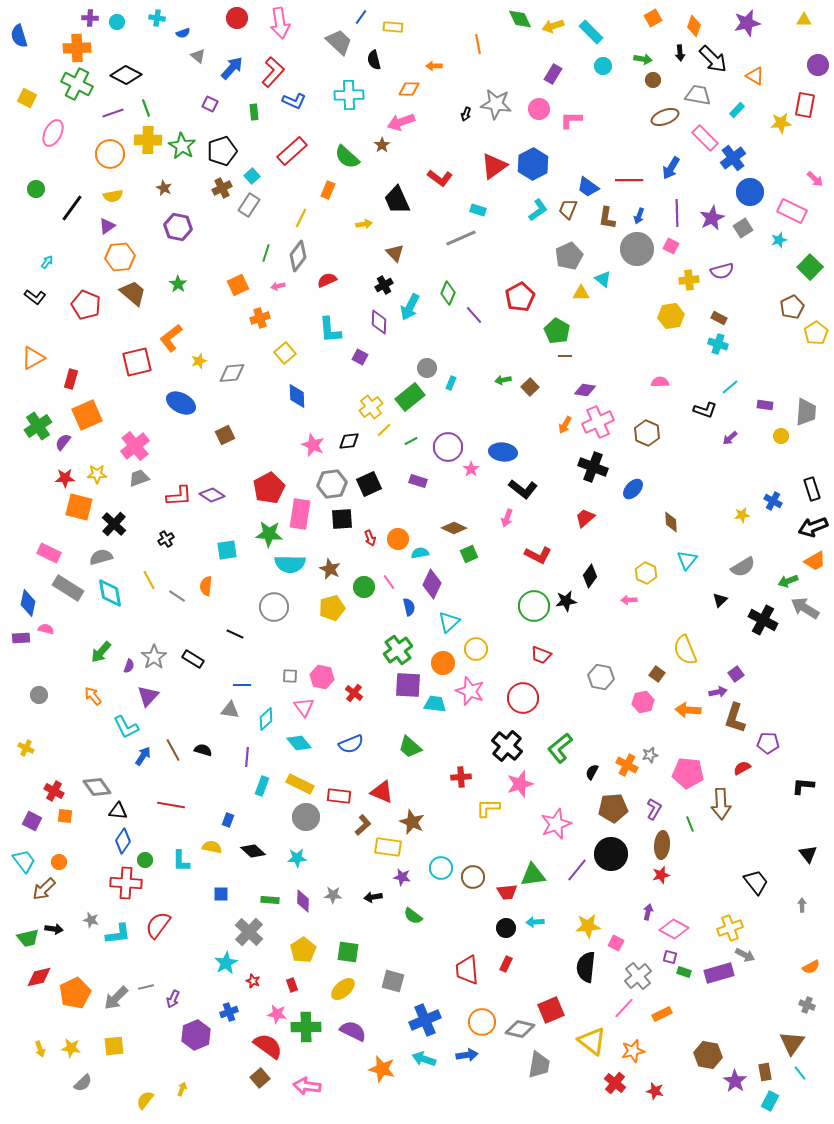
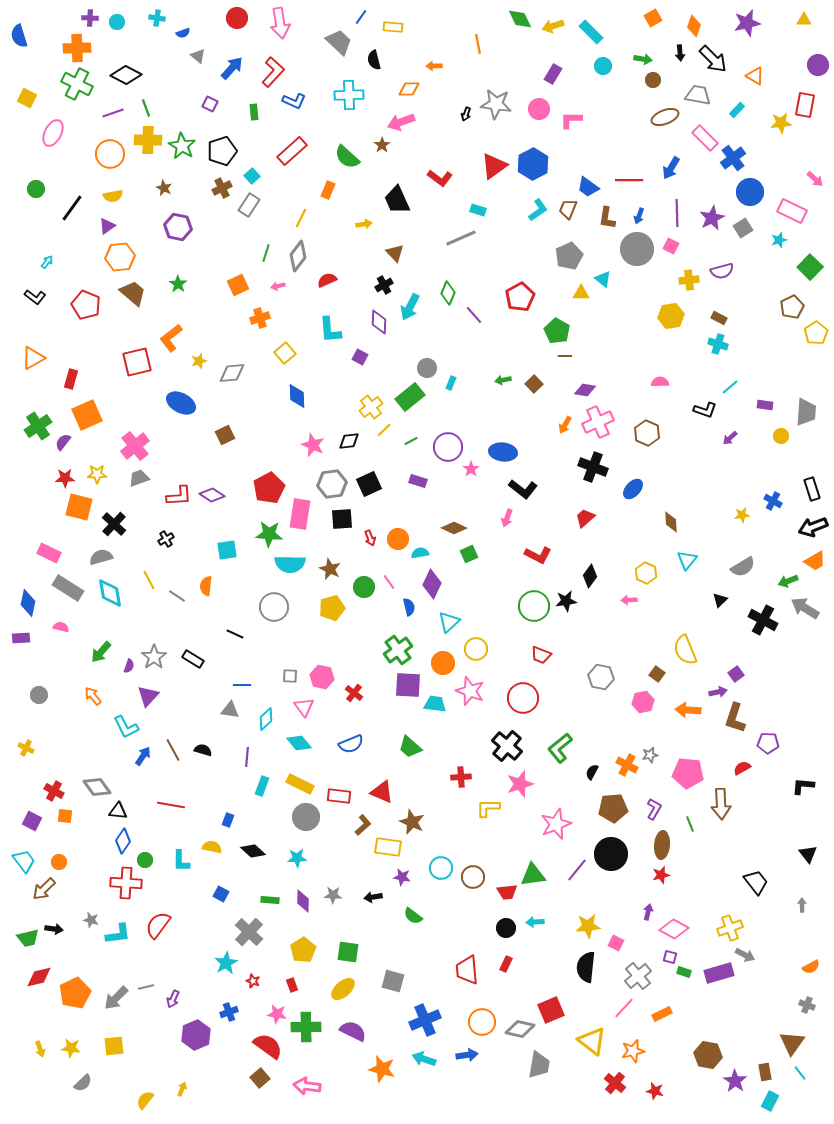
brown square at (530, 387): moved 4 px right, 3 px up
pink semicircle at (46, 629): moved 15 px right, 2 px up
blue square at (221, 894): rotated 28 degrees clockwise
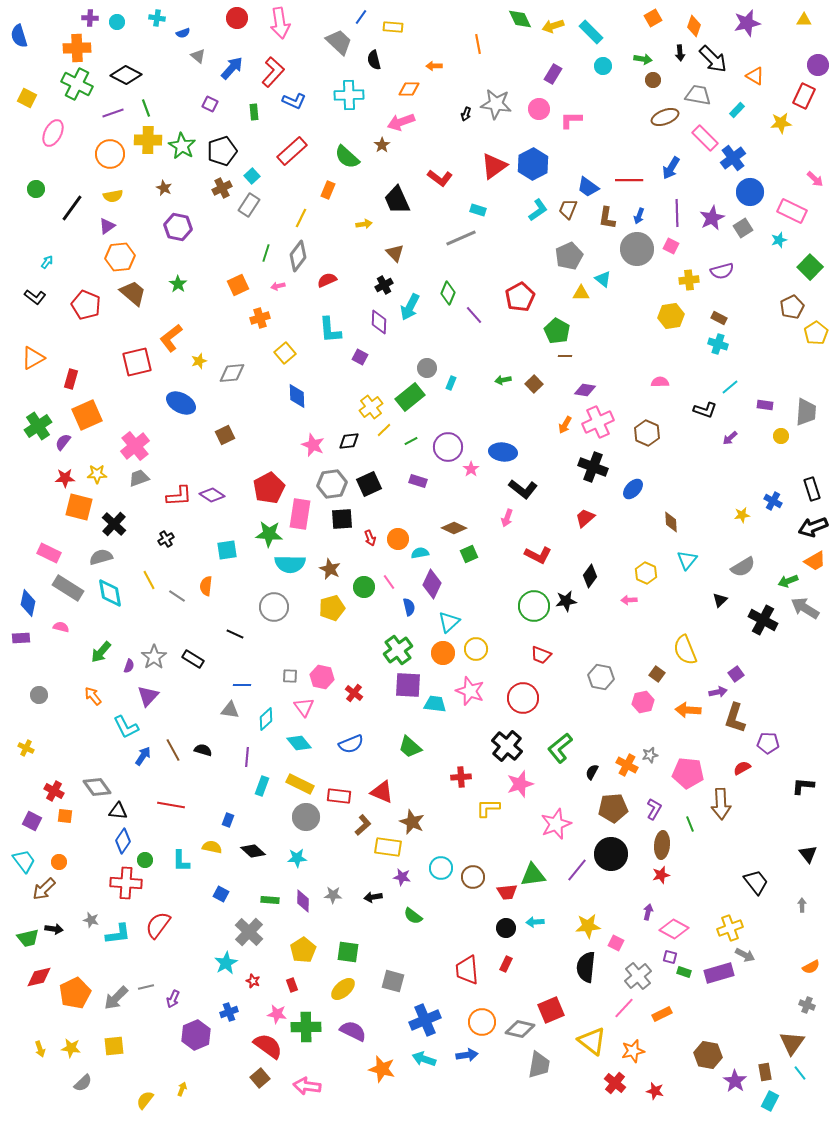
red rectangle at (805, 105): moved 1 px left, 9 px up; rotated 15 degrees clockwise
orange circle at (443, 663): moved 10 px up
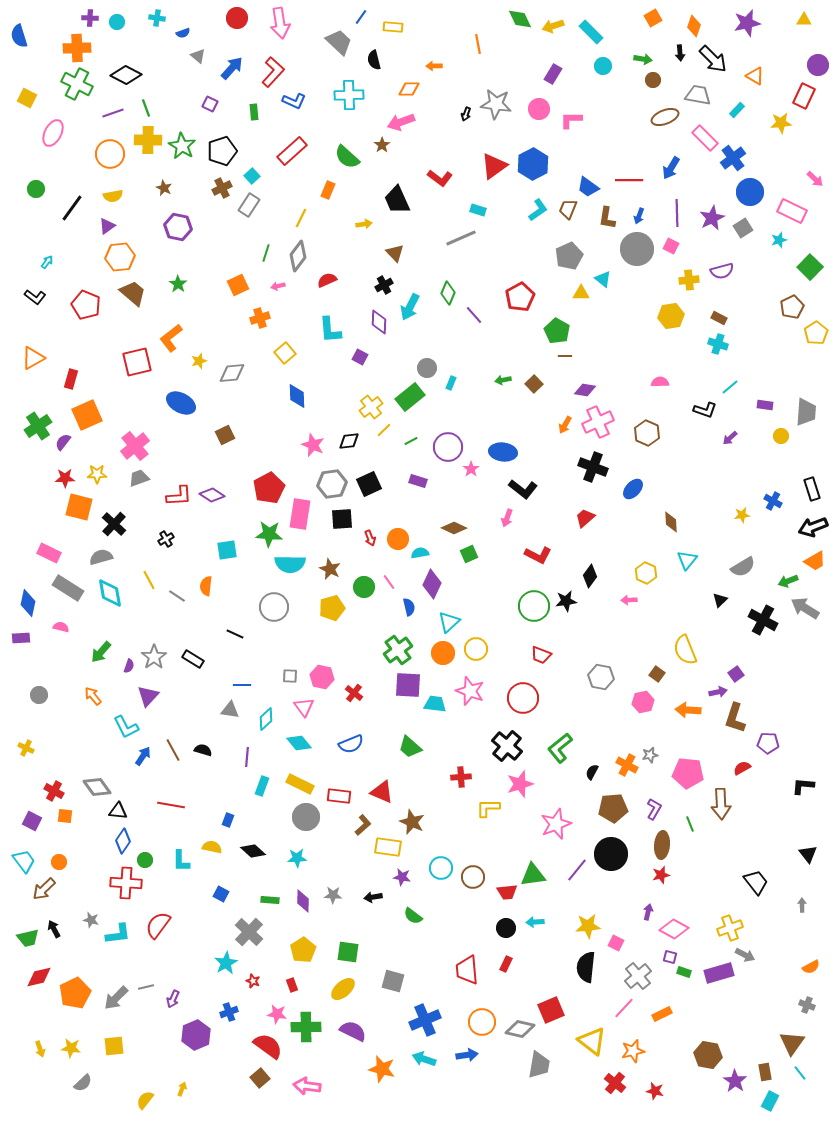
black arrow at (54, 929): rotated 126 degrees counterclockwise
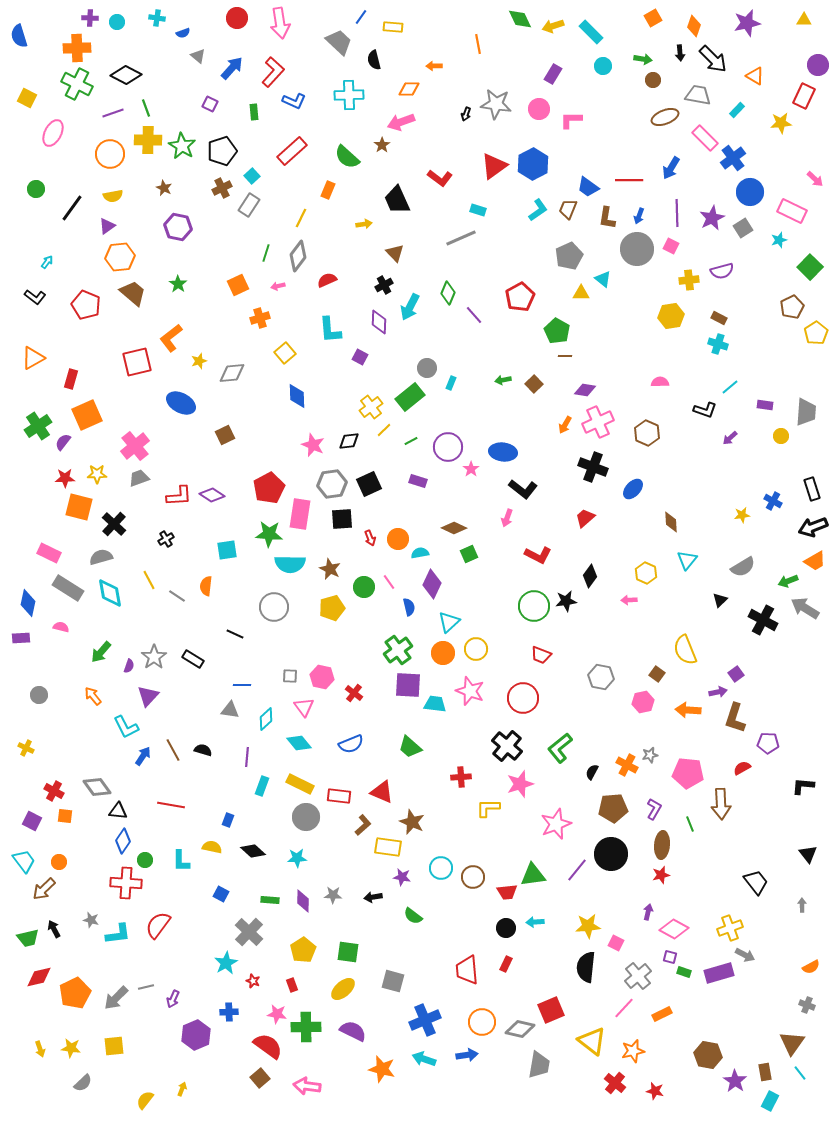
blue cross at (229, 1012): rotated 18 degrees clockwise
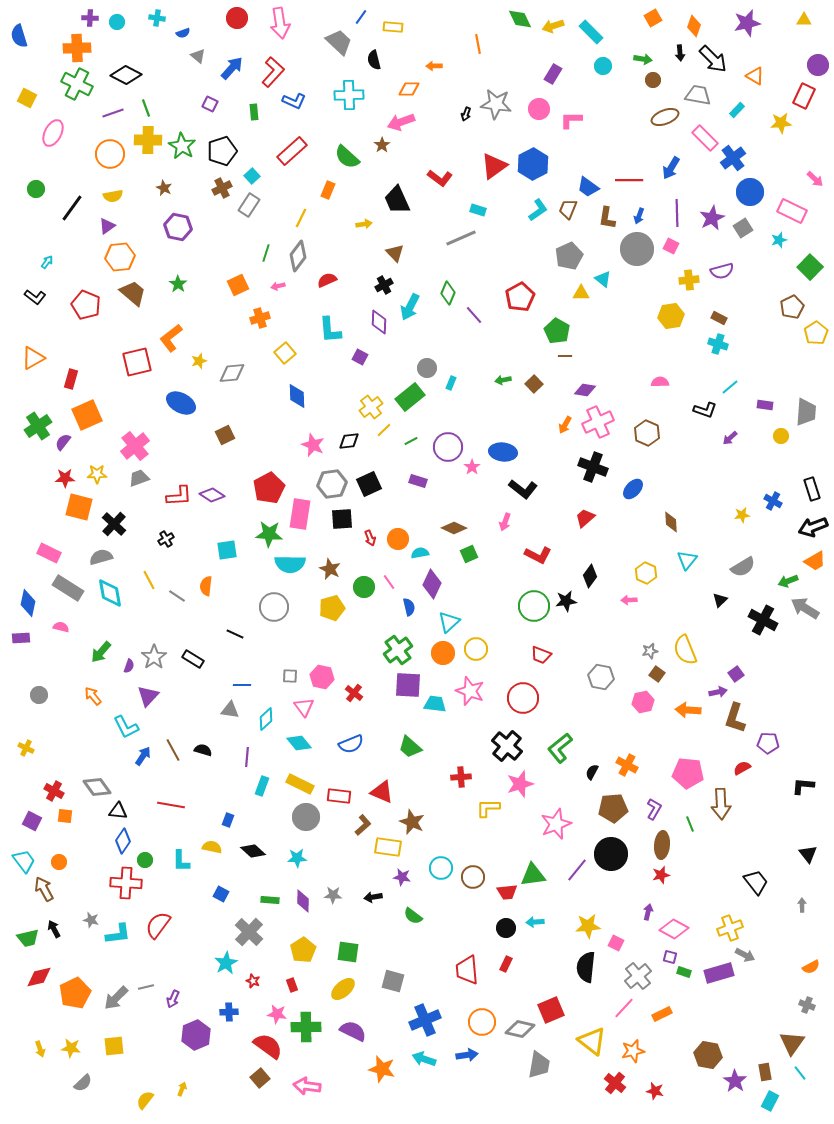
pink star at (471, 469): moved 1 px right, 2 px up
pink arrow at (507, 518): moved 2 px left, 4 px down
gray star at (650, 755): moved 104 px up
brown arrow at (44, 889): rotated 105 degrees clockwise
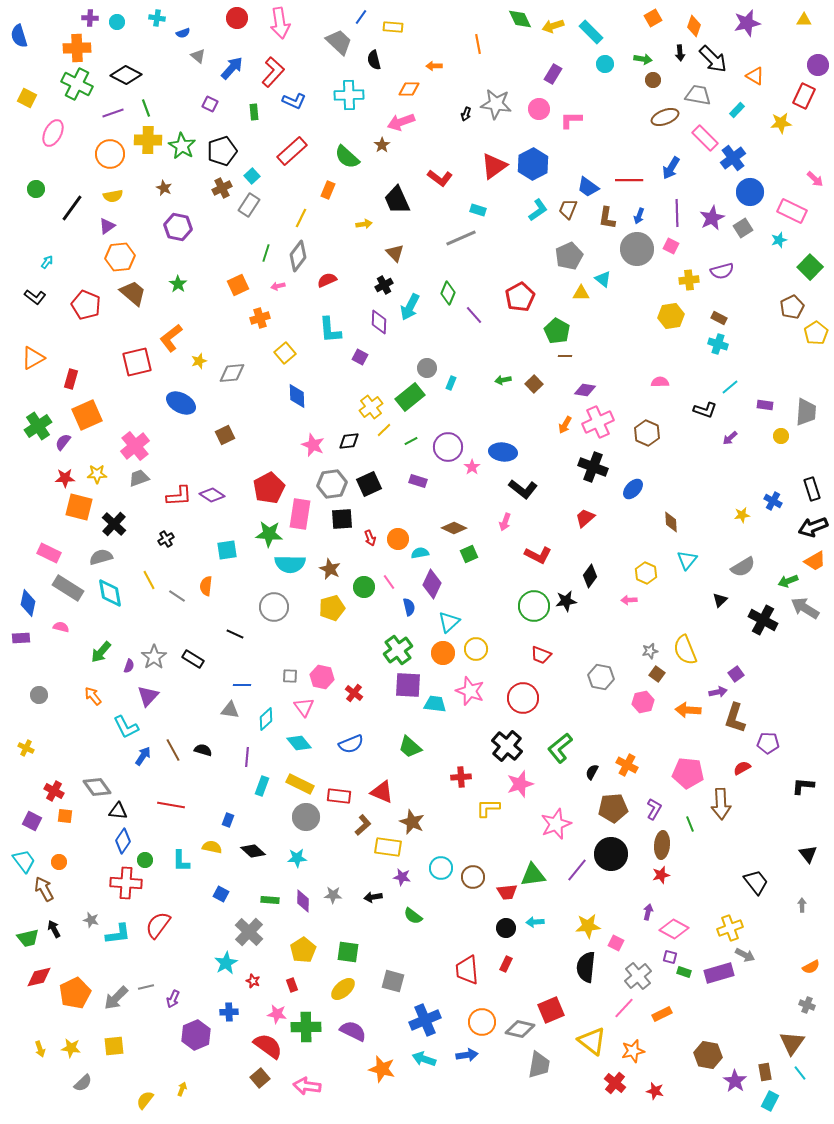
cyan circle at (603, 66): moved 2 px right, 2 px up
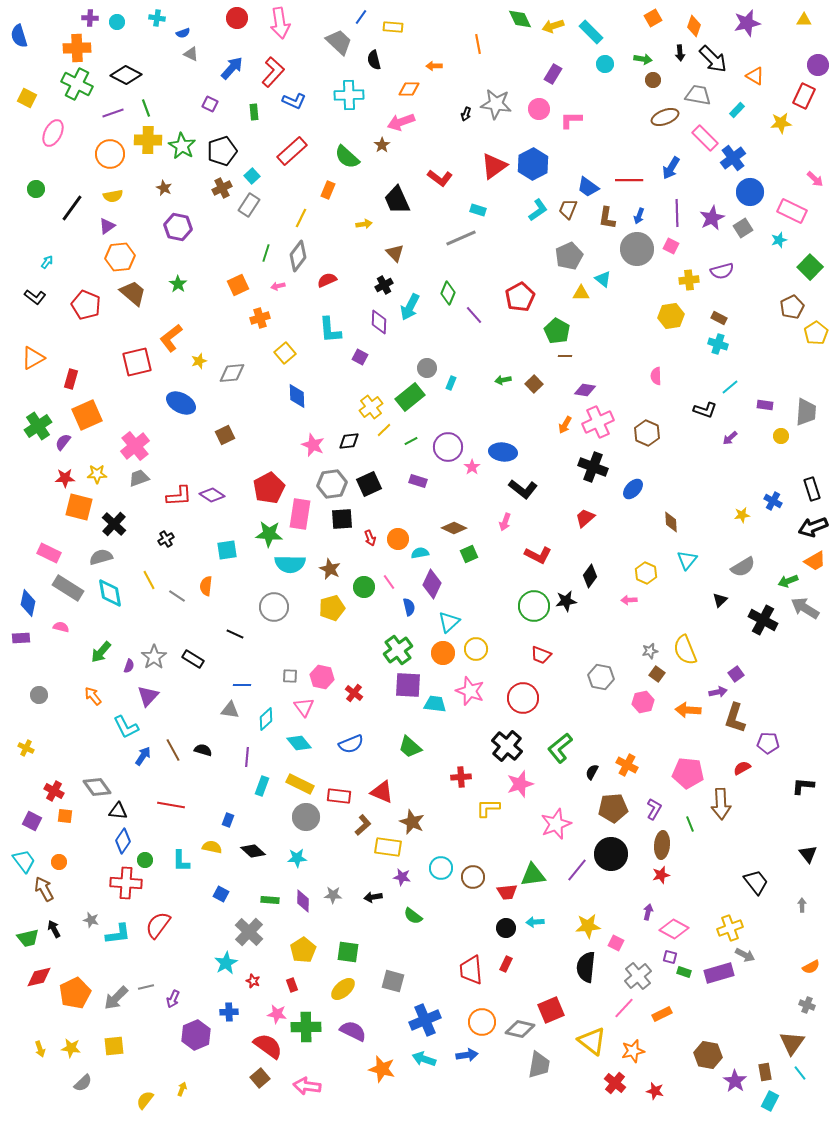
gray triangle at (198, 56): moved 7 px left, 2 px up; rotated 14 degrees counterclockwise
pink semicircle at (660, 382): moved 4 px left, 6 px up; rotated 90 degrees counterclockwise
red trapezoid at (467, 970): moved 4 px right
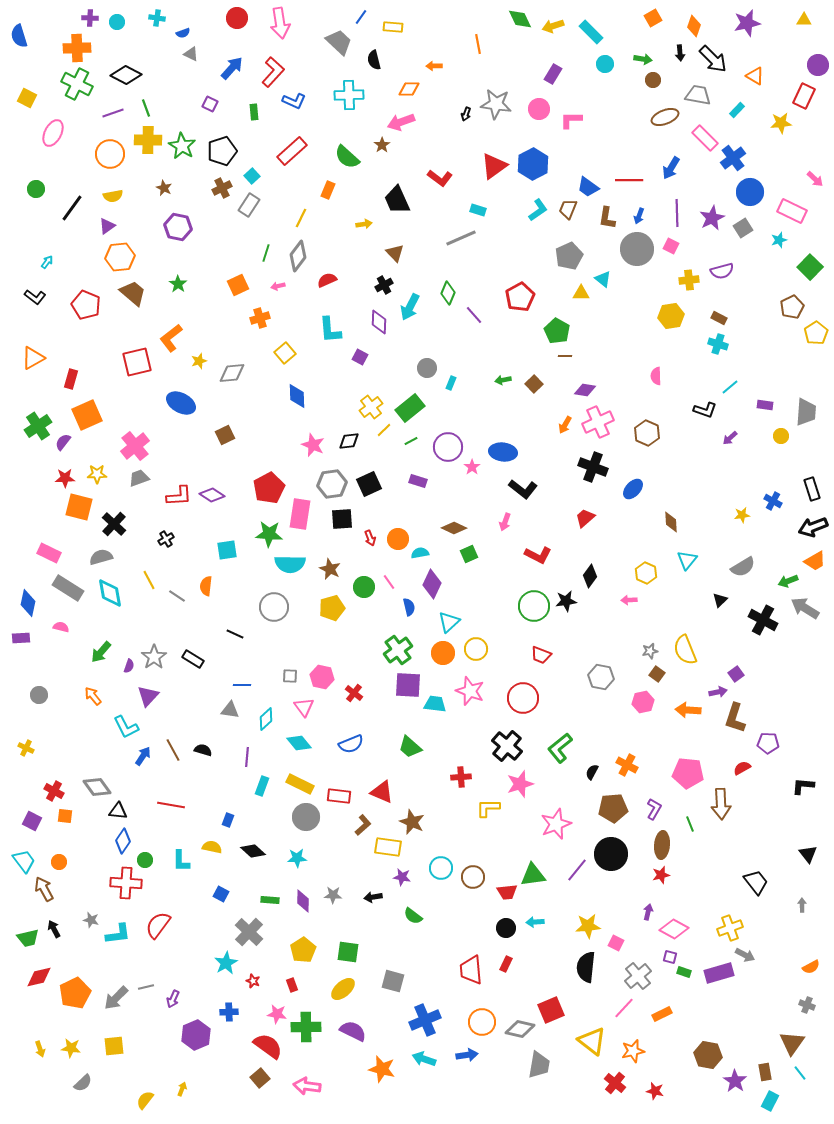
green rectangle at (410, 397): moved 11 px down
